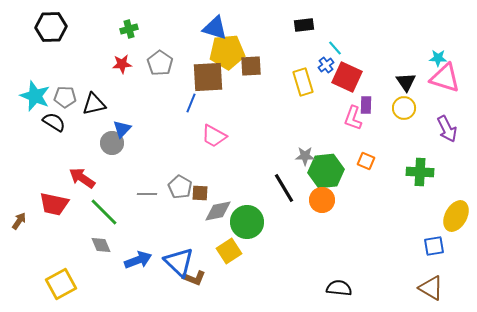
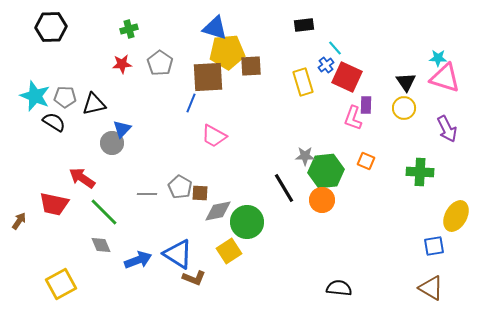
blue triangle at (179, 262): moved 1 px left, 8 px up; rotated 12 degrees counterclockwise
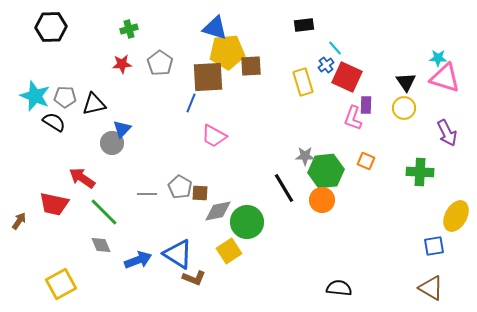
purple arrow at (447, 129): moved 4 px down
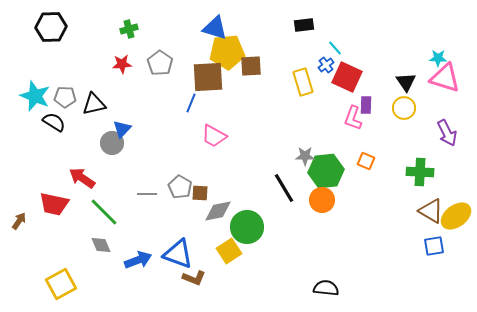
yellow ellipse at (456, 216): rotated 24 degrees clockwise
green circle at (247, 222): moved 5 px down
blue triangle at (178, 254): rotated 12 degrees counterclockwise
black semicircle at (339, 288): moved 13 px left
brown triangle at (431, 288): moved 77 px up
